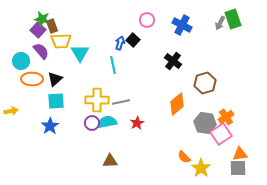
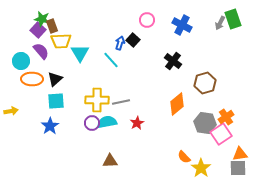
cyan line: moved 2 px left, 5 px up; rotated 30 degrees counterclockwise
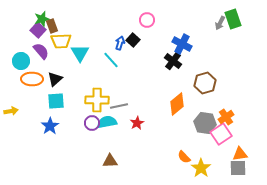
green star: rotated 28 degrees counterclockwise
blue cross: moved 19 px down
gray line: moved 2 px left, 4 px down
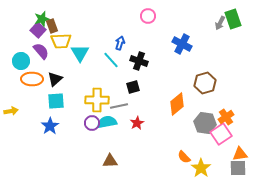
pink circle: moved 1 px right, 4 px up
black square: moved 47 px down; rotated 32 degrees clockwise
black cross: moved 34 px left; rotated 18 degrees counterclockwise
